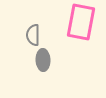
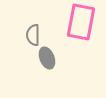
gray ellipse: moved 4 px right, 2 px up; rotated 20 degrees counterclockwise
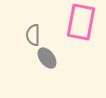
gray ellipse: rotated 15 degrees counterclockwise
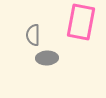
gray ellipse: rotated 55 degrees counterclockwise
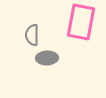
gray semicircle: moved 1 px left
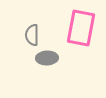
pink rectangle: moved 6 px down
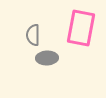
gray semicircle: moved 1 px right
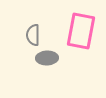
pink rectangle: moved 3 px down
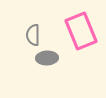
pink rectangle: rotated 33 degrees counterclockwise
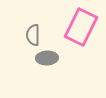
pink rectangle: moved 4 px up; rotated 48 degrees clockwise
